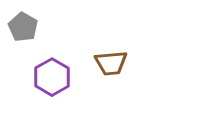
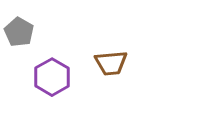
gray pentagon: moved 4 px left, 5 px down
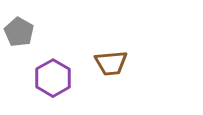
purple hexagon: moved 1 px right, 1 px down
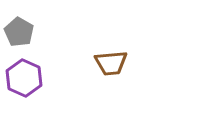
purple hexagon: moved 29 px left; rotated 6 degrees counterclockwise
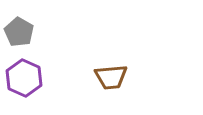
brown trapezoid: moved 14 px down
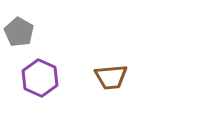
purple hexagon: moved 16 px right
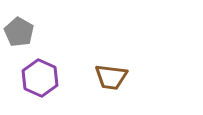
brown trapezoid: rotated 12 degrees clockwise
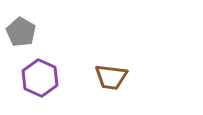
gray pentagon: moved 2 px right
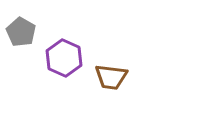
purple hexagon: moved 24 px right, 20 px up
